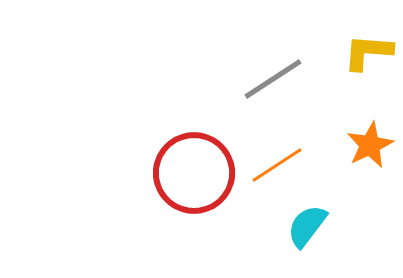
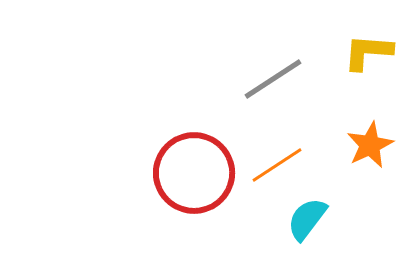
cyan semicircle: moved 7 px up
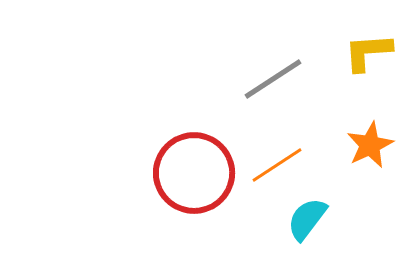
yellow L-shape: rotated 8 degrees counterclockwise
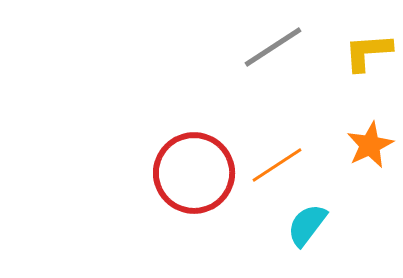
gray line: moved 32 px up
cyan semicircle: moved 6 px down
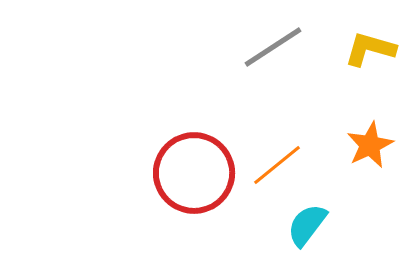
yellow L-shape: moved 2 px right, 3 px up; rotated 20 degrees clockwise
orange line: rotated 6 degrees counterclockwise
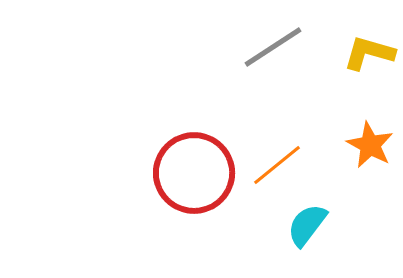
yellow L-shape: moved 1 px left, 4 px down
orange star: rotated 18 degrees counterclockwise
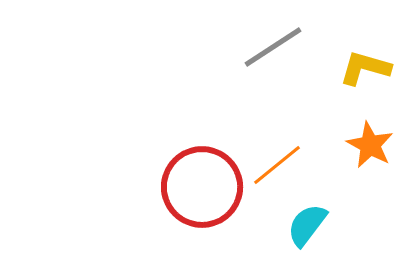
yellow L-shape: moved 4 px left, 15 px down
red circle: moved 8 px right, 14 px down
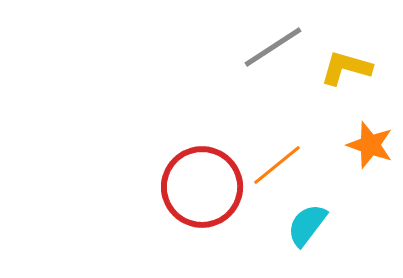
yellow L-shape: moved 19 px left
orange star: rotated 9 degrees counterclockwise
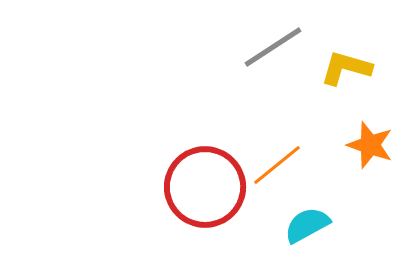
red circle: moved 3 px right
cyan semicircle: rotated 24 degrees clockwise
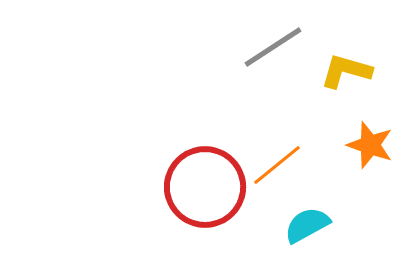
yellow L-shape: moved 3 px down
